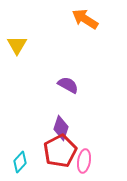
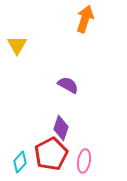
orange arrow: rotated 76 degrees clockwise
red pentagon: moved 9 px left, 3 px down
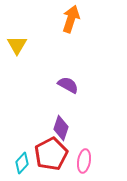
orange arrow: moved 14 px left
cyan diamond: moved 2 px right, 1 px down
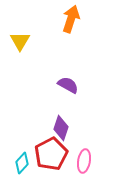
yellow triangle: moved 3 px right, 4 px up
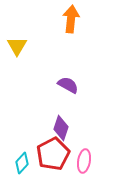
orange arrow: rotated 12 degrees counterclockwise
yellow triangle: moved 3 px left, 5 px down
red pentagon: moved 2 px right
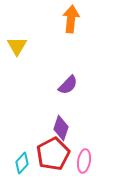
purple semicircle: rotated 105 degrees clockwise
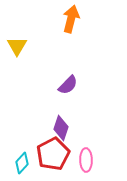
orange arrow: rotated 8 degrees clockwise
pink ellipse: moved 2 px right, 1 px up; rotated 10 degrees counterclockwise
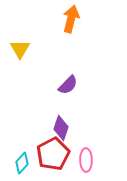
yellow triangle: moved 3 px right, 3 px down
